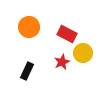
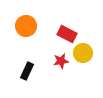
orange circle: moved 3 px left, 1 px up
red star: moved 1 px left, 1 px up; rotated 14 degrees clockwise
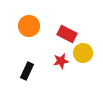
orange circle: moved 3 px right
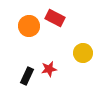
red rectangle: moved 12 px left, 16 px up
red star: moved 12 px left, 8 px down
black rectangle: moved 5 px down
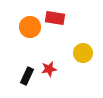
red rectangle: rotated 18 degrees counterclockwise
orange circle: moved 1 px right, 1 px down
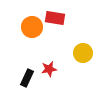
orange circle: moved 2 px right
black rectangle: moved 2 px down
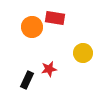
black rectangle: moved 2 px down
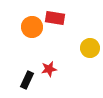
yellow circle: moved 7 px right, 5 px up
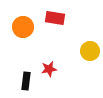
orange circle: moved 9 px left
yellow circle: moved 3 px down
black rectangle: moved 1 px left, 1 px down; rotated 18 degrees counterclockwise
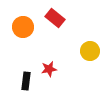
red rectangle: rotated 30 degrees clockwise
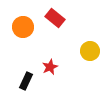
red star: moved 1 px right, 2 px up; rotated 14 degrees counterclockwise
black rectangle: rotated 18 degrees clockwise
